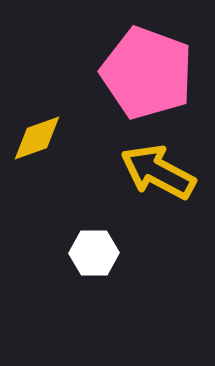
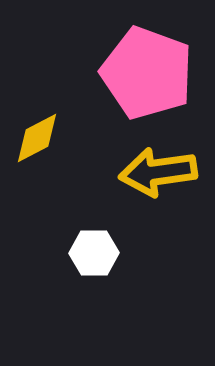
yellow diamond: rotated 8 degrees counterclockwise
yellow arrow: rotated 36 degrees counterclockwise
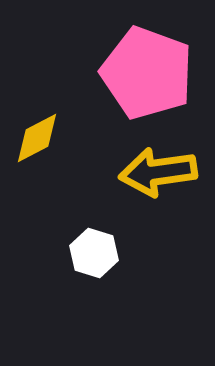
white hexagon: rotated 18 degrees clockwise
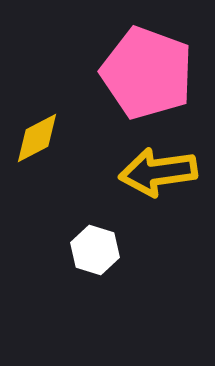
white hexagon: moved 1 px right, 3 px up
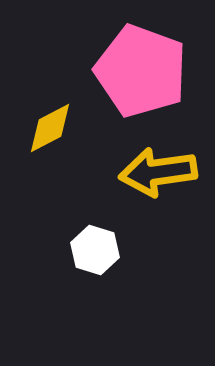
pink pentagon: moved 6 px left, 2 px up
yellow diamond: moved 13 px right, 10 px up
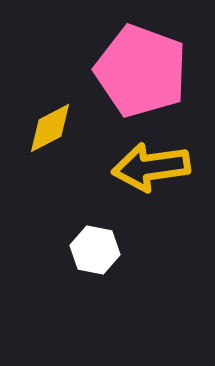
yellow arrow: moved 7 px left, 5 px up
white hexagon: rotated 6 degrees counterclockwise
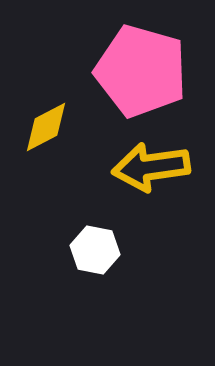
pink pentagon: rotated 4 degrees counterclockwise
yellow diamond: moved 4 px left, 1 px up
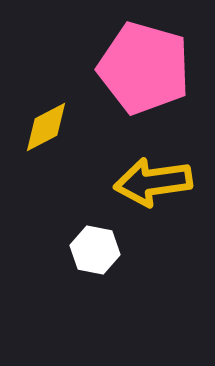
pink pentagon: moved 3 px right, 3 px up
yellow arrow: moved 2 px right, 15 px down
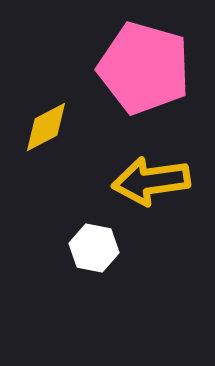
yellow arrow: moved 2 px left, 1 px up
white hexagon: moved 1 px left, 2 px up
